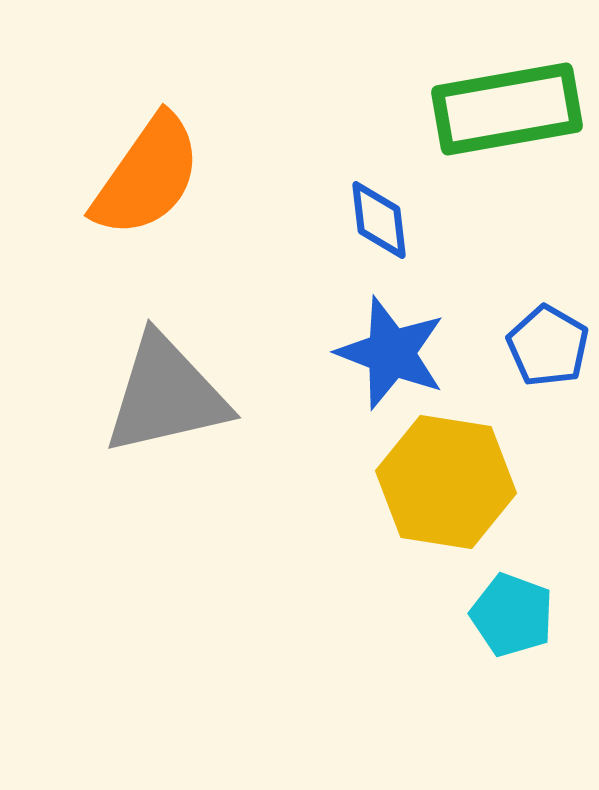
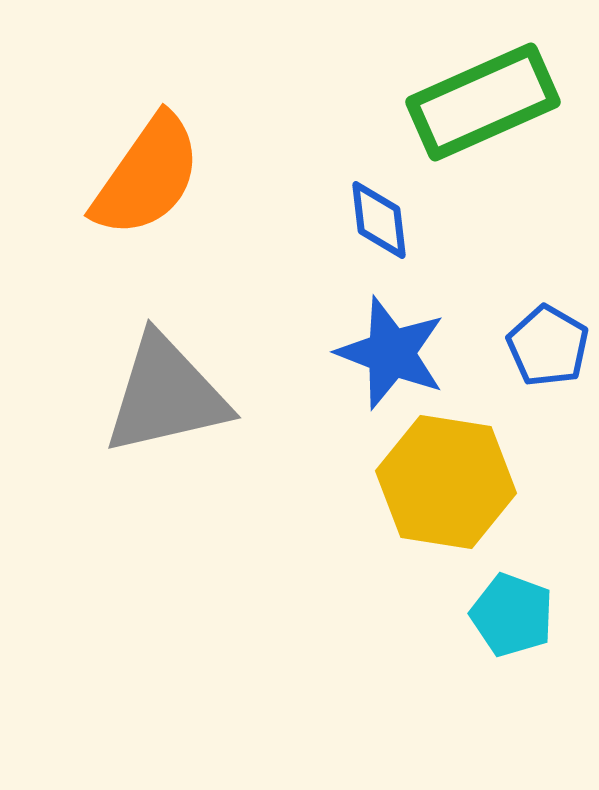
green rectangle: moved 24 px left, 7 px up; rotated 14 degrees counterclockwise
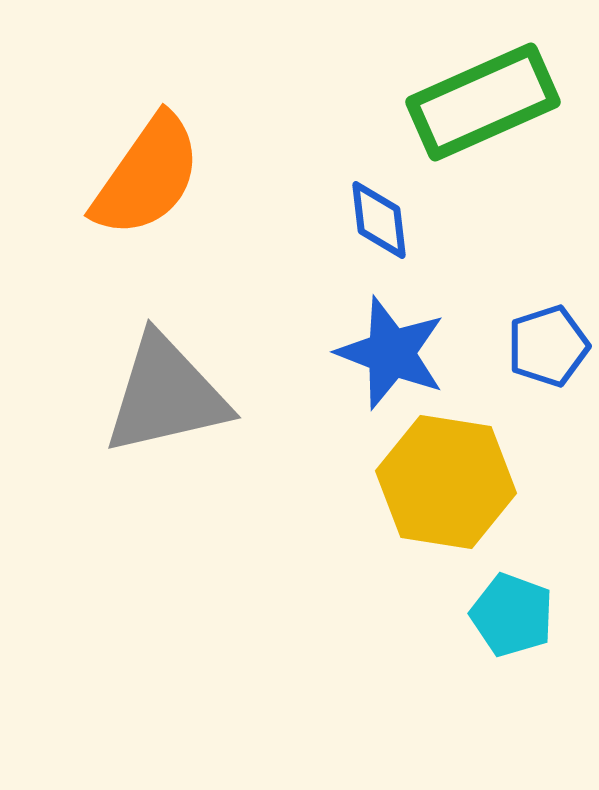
blue pentagon: rotated 24 degrees clockwise
